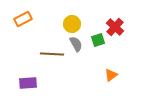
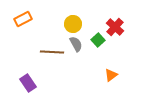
yellow circle: moved 1 px right
green square: rotated 24 degrees counterclockwise
brown line: moved 2 px up
purple rectangle: rotated 60 degrees clockwise
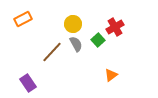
red cross: rotated 18 degrees clockwise
brown line: rotated 50 degrees counterclockwise
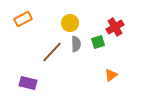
yellow circle: moved 3 px left, 1 px up
green square: moved 2 px down; rotated 24 degrees clockwise
gray semicircle: rotated 28 degrees clockwise
purple rectangle: rotated 42 degrees counterclockwise
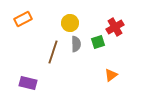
brown line: moved 1 px right; rotated 25 degrees counterclockwise
